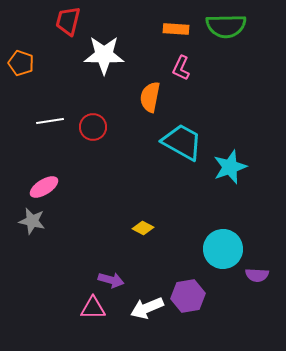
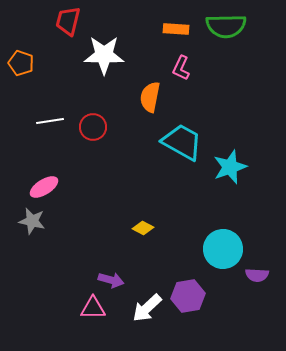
white arrow: rotated 20 degrees counterclockwise
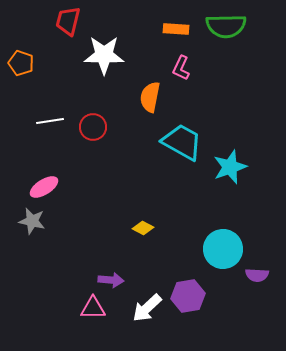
purple arrow: rotated 10 degrees counterclockwise
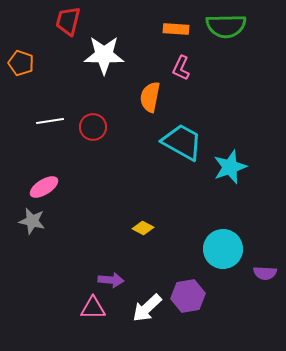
purple semicircle: moved 8 px right, 2 px up
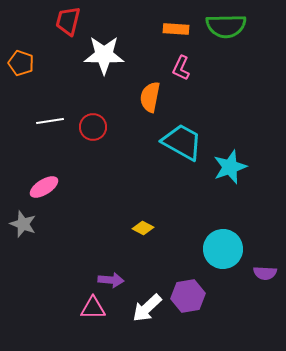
gray star: moved 9 px left, 3 px down; rotated 8 degrees clockwise
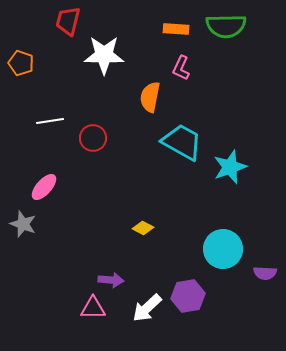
red circle: moved 11 px down
pink ellipse: rotated 16 degrees counterclockwise
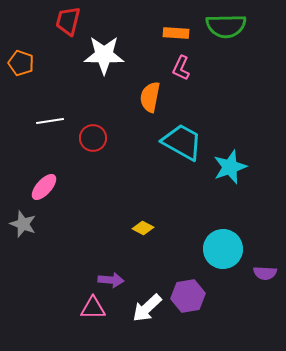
orange rectangle: moved 4 px down
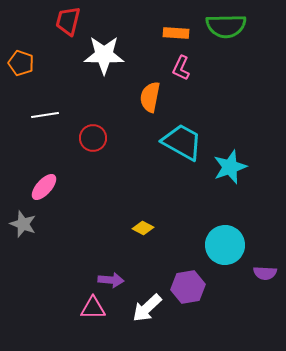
white line: moved 5 px left, 6 px up
cyan circle: moved 2 px right, 4 px up
purple hexagon: moved 9 px up
